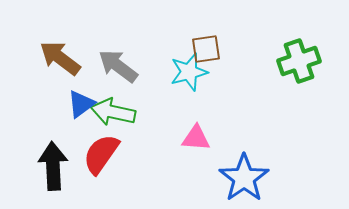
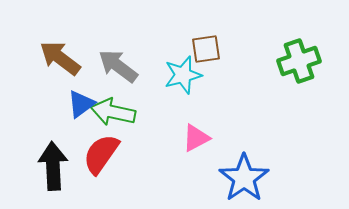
cyan star: moved 6 px left, 3 px down
pink triangle: rotated 32 degrees counterclockwise
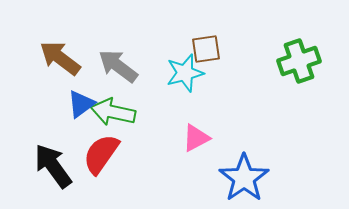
cyan star: moved 2 px right, 2 px up
black arrow: rotated 33 degrees counterclockwise
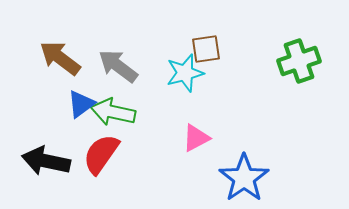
black arrow: moved 7 px left, 5 px up; rotated 42 degrees counterclockwise
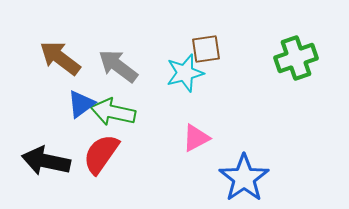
green cross: moved 3 px left, 3 px up
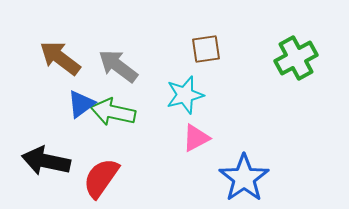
green cross: rotated 9 degrees counterclockwise
cyan star: moved 22 px down
red semicircle: moved 24 px down
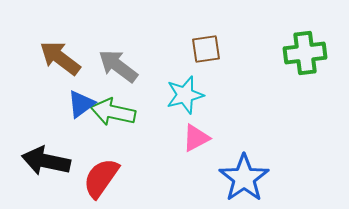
green cross: moved 9 px right, 5 px up; rotated 21 degrees clockwise
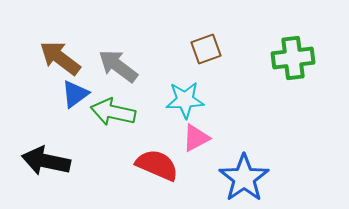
brown square: rotated 12 degrees counterclockwise
green cross: moved 12 px left, 5 px down
cyan star: moved 5 px down; rotated 12 degrees clockwise
blue triangle: moved 6 px left, 10 px up
red semicircle: moved 56 px right, 13 px up; rotated 78 degrees clockwise
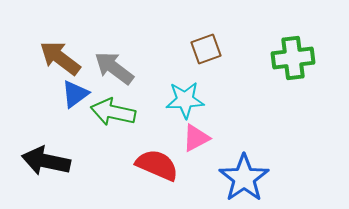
gray arrow: moved 4 px left, 2 px down
